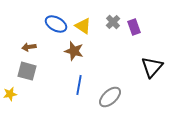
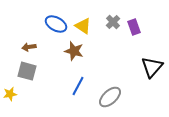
blue line: moved 1 px left, 1 px down; rotated 18 degrees clockwise
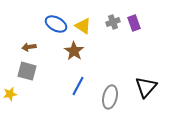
gray cross: rotated 24 degrees clockwise
purple rectangle: moved 4 px up
brown star: rotated 18 degrees clockwise
black triangle: moved 6 px left, 20 px down
gray ellipse: rotated 35 degrees counterclockwise
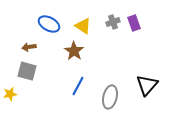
blue ellipse: moved 7 px left
black triangle: moved 1 px right, 2 px up
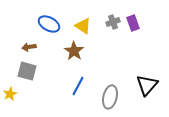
purple rectangle: moved 1 px left
yellow star: rotated 16 degrees counterclockwise
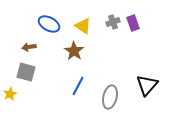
gray square: moved 1 px left, 1 px down
